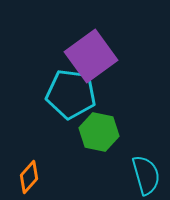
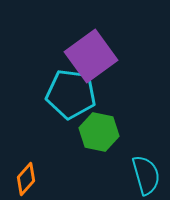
orange diamond: moved 3 px left, 2 px down
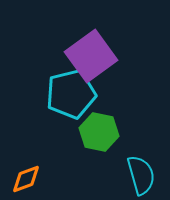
cyan pentagon: rotated 21 degrees counterclockwise
cyan semicircle: moved 5 px left
orange diamond: rotated 28 degrees clockwise
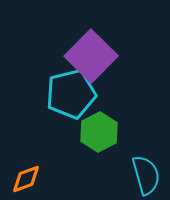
purple square: rotated 9 degrees counterclockwise
green hexagon: rotated 21 degrees clockwise
cyan semicircle: moved 5 px right
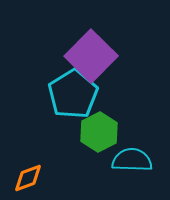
cyan pentagon: moved 2 px right; rotated 18 degrees counterclockwise
cyan semicircle: moved 14 px left, 15 px up; rotated 72 degrees counterclockwise
orange diamond: moved 2 px right, 1 px up
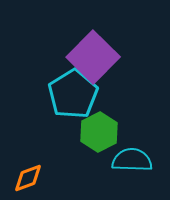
purple square: moved 2 px right, 1 px down
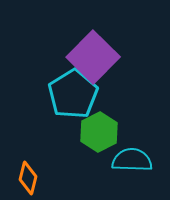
orange diamond: rotated 56 degrees counterclockwise
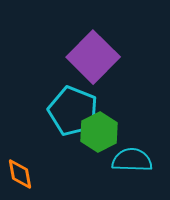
cyan pentagon: moved 17 px down; rotated 18 degrees counterclockwise
orange diamond: moved 8 px left, 4 px up; rotated 24 degrees counterclockwise
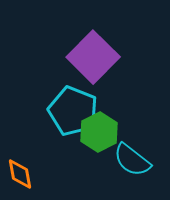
cyan semicircle: rotated 144 degrees counterclockwise
